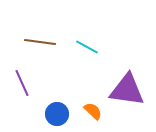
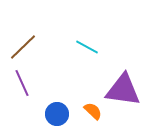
brown line: moved 17 px left, 5 px down; rotated 52 degrees counterclockwise
purple triangle: moved 4 px left
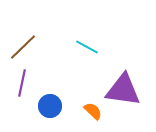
purple line: rotated 36 degrees clockwise
blue circle: moved 7 px left, 8 px up
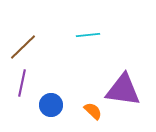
cyan line: moved 1 px right, 12 px up; rotated 35 degrees counterclockwise
blue circle: moved 1 px right, 1 px up
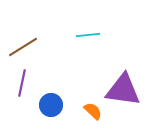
brown line: rotated 12 degrees clockwise
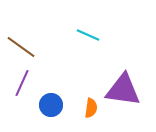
cyan line: rotated 30 degrees clockwise
brown line: moved 2 px left; rotated 68 degrees clockwise
purple line: rotated 12 degrees clockwise
orange semicircle: moved 2 px left, 3 px up; rotated 54 degrees clockwise
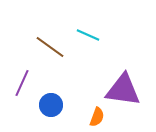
brown line: moved 29 px right
orange semicircle: moved 6 px right, 9 px down; rotated 12 degrees clockwise
